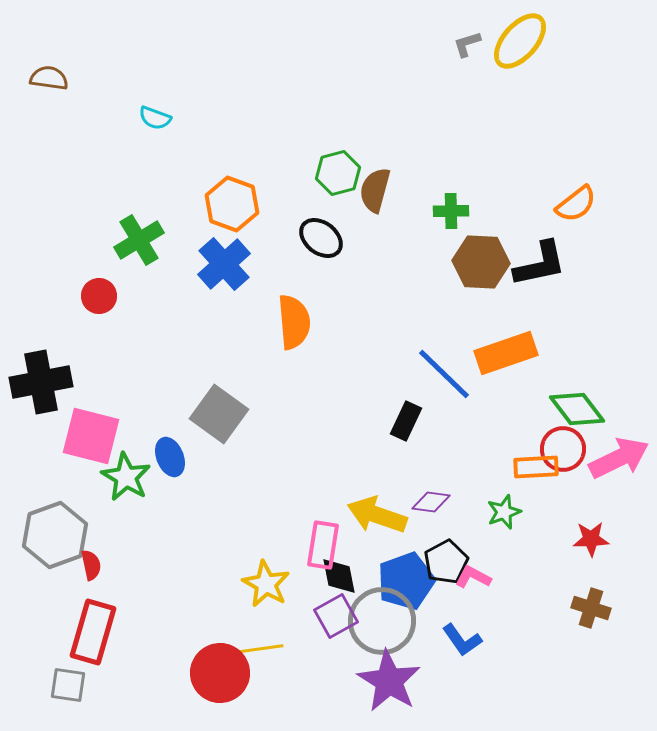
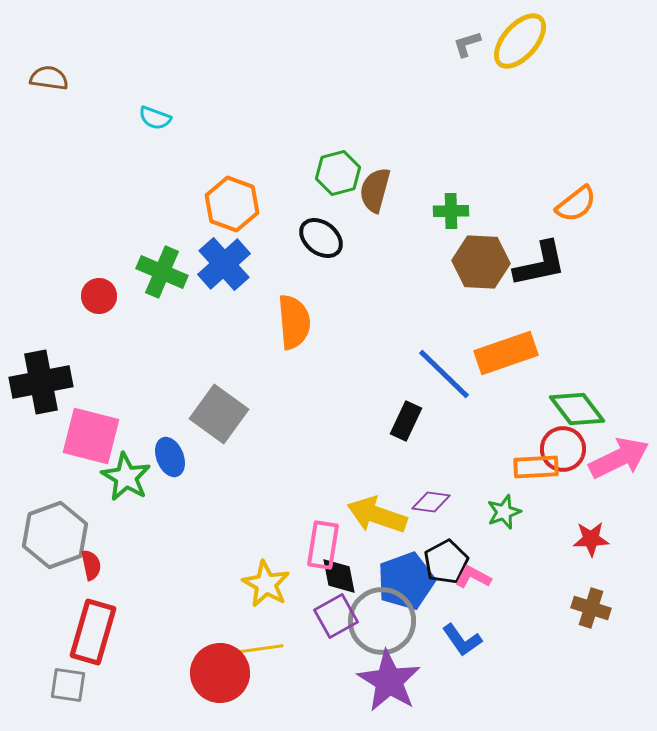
green cross at (139, 240): moved 23 px right, 32 px down; rotated 36 degrees counterclockwise
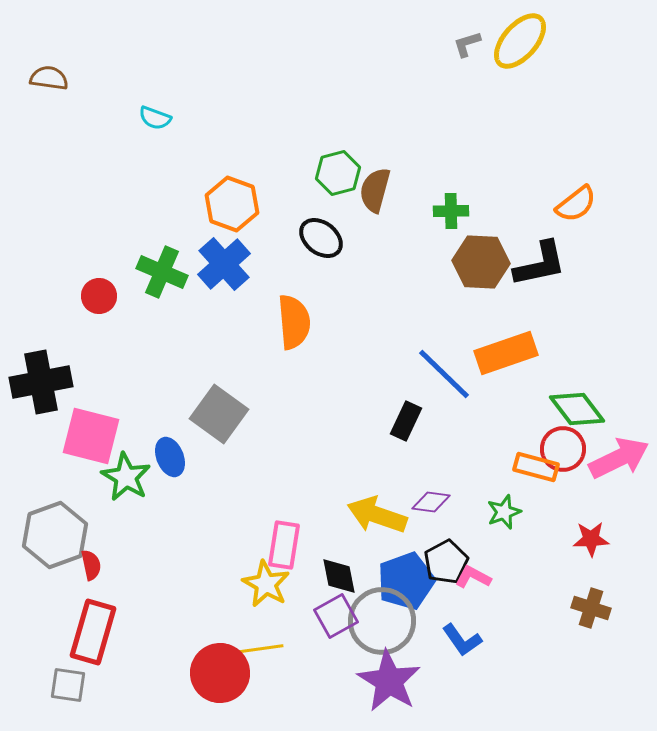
orange rectangle at (536, 467): rotated 18 degrees clockwise
pink rectangle at (323, 545): moved 39 px left
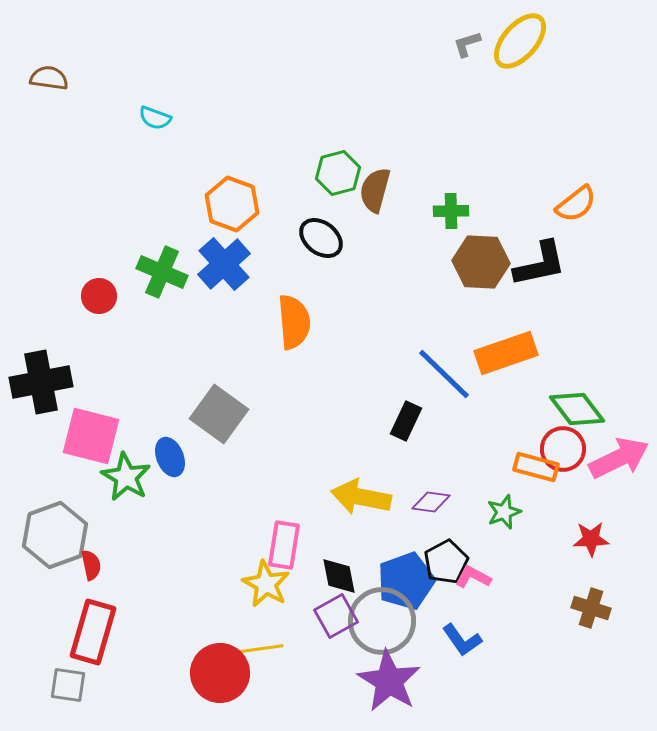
yellow arrow at (377, 515): moved 16 px left, 18 px up; rotated 8 degrees counterclockwise
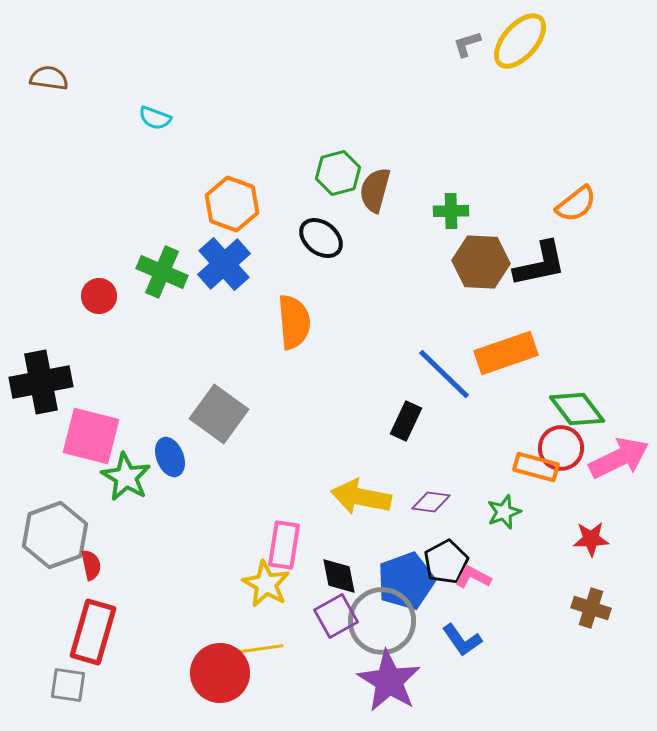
red circle at (563, 449): moved 2 px left, 1 px up
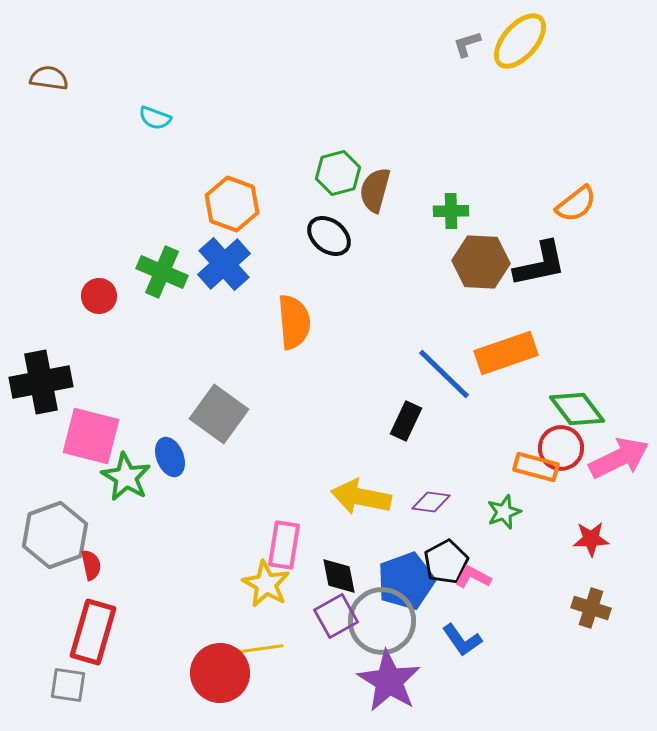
black ellipse at (321, 238): moved 8 px right, 2 px up
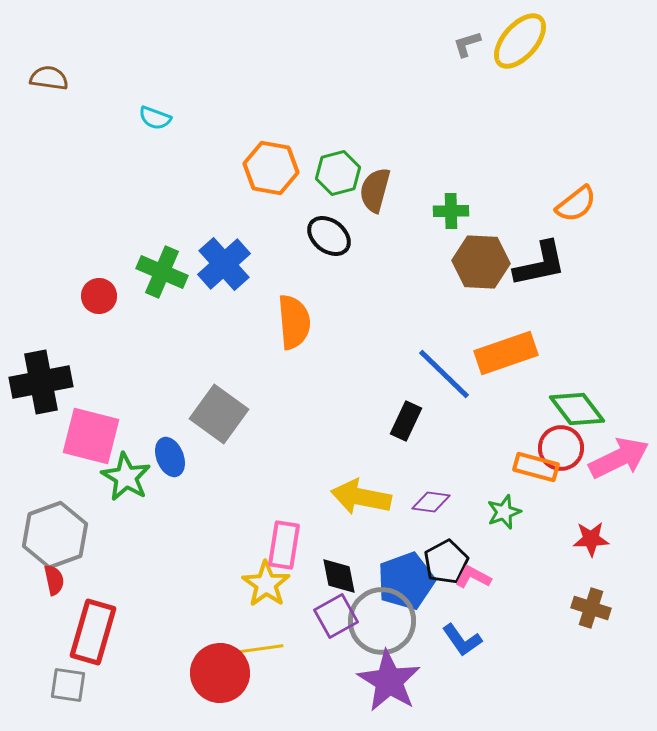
orange hexagon at (232, 204): moved 39 px right, 36 px up; rotated 10 degrees counterclockwise
red semicircle at (91, 565): moved 37 px left, 15 px down
yellow star at (266, 584): rotated 6 degrees clockwise
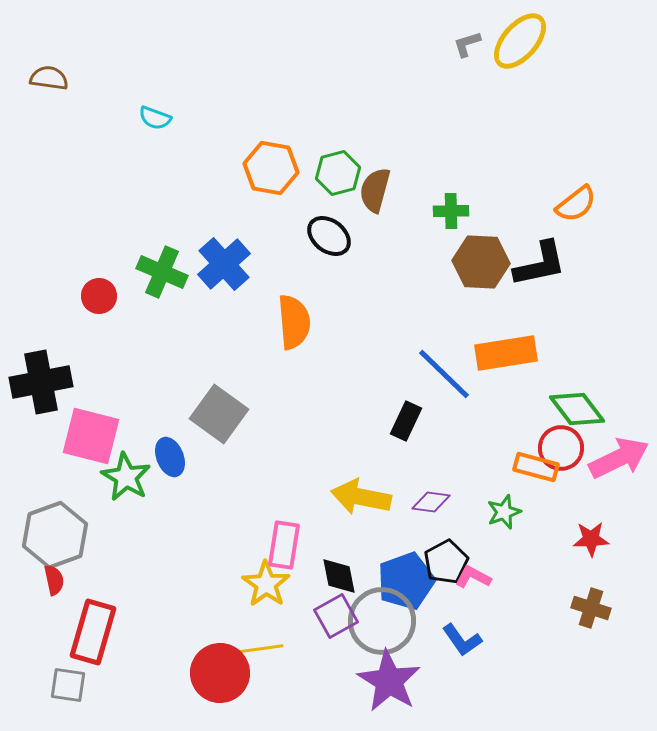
orange rectangle at (506, 353): rotated 10 degrees clockwise
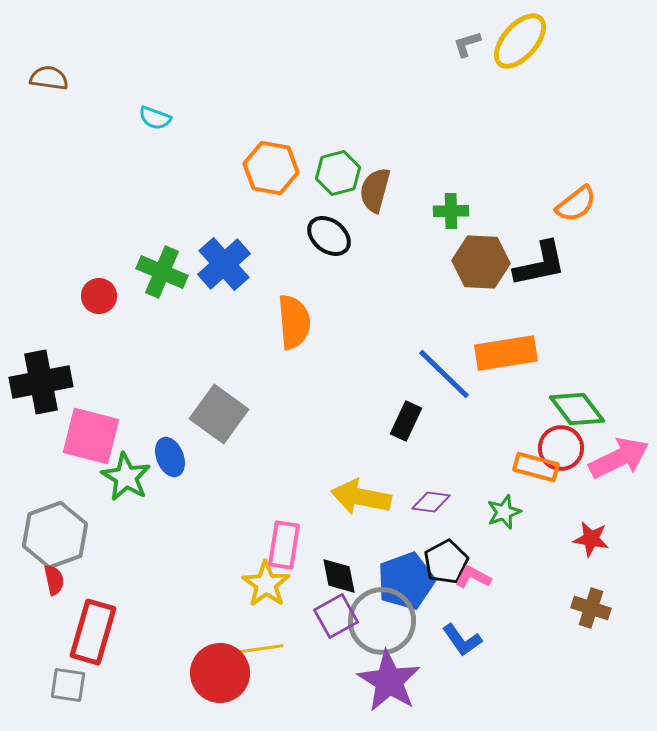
red star at (591, 539): rotated 12 degrees clockwise
